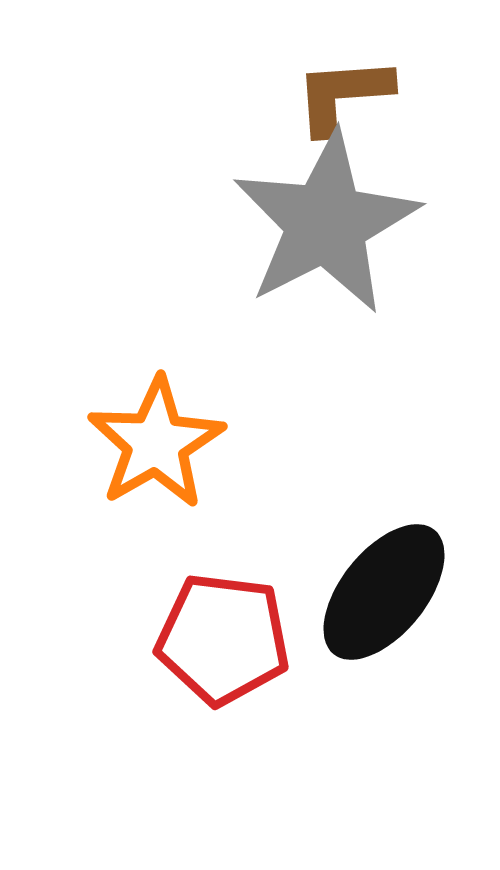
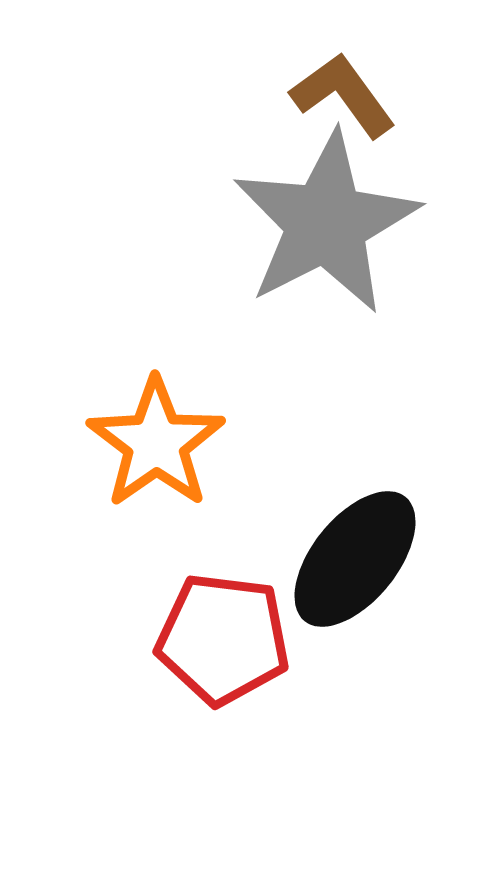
brown L-shape: rotated 58 degrees clockwise
orange star: rotated 5 degrees counterclockwise
black ellipse: moved 29 px left, 33 px up
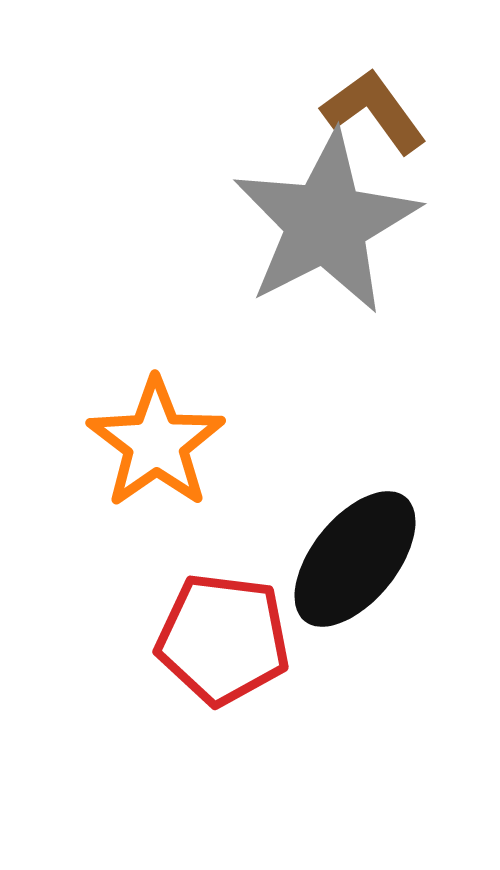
brown L-shape: moved 31 px right, 16 px down
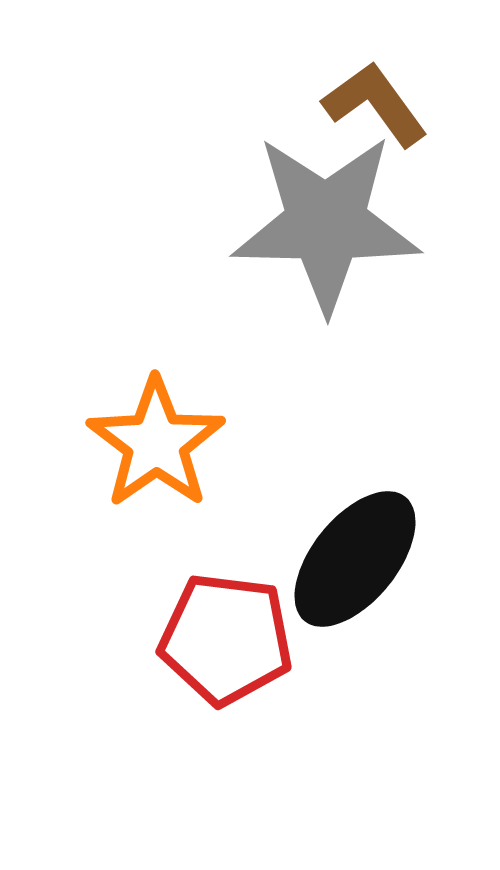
brown L-shape: moved 1 px right, 7 px up
gray star: rotated 28 degrees clockwise
red pentagon: moved 3 px right
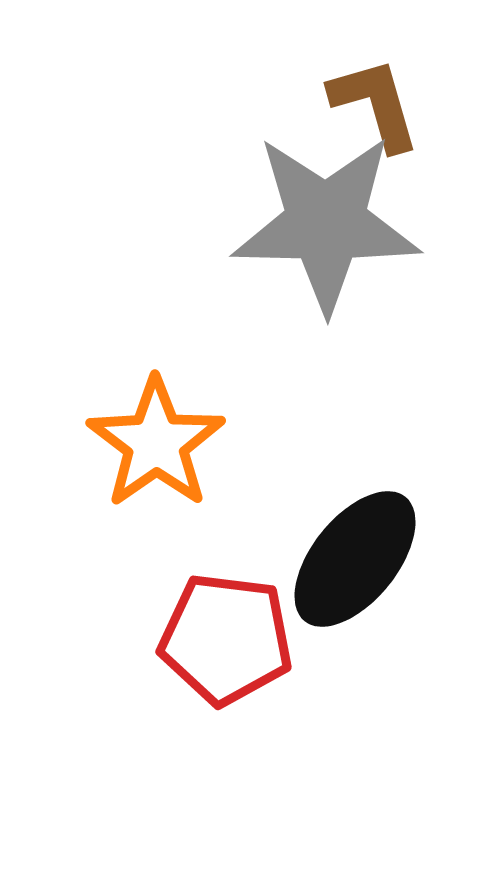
brown L-shape: rotated 20 degrees clockwise
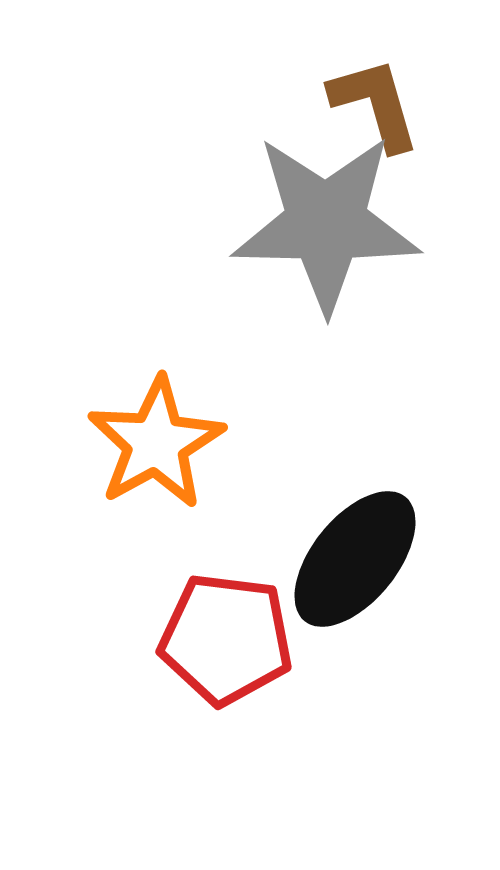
orange star: rotated 6 degrees clockwise
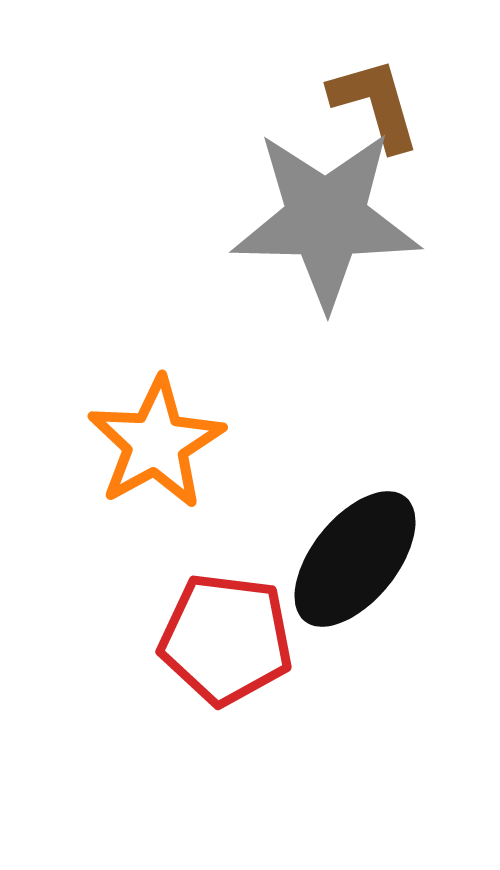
gray star: moved 4 px up
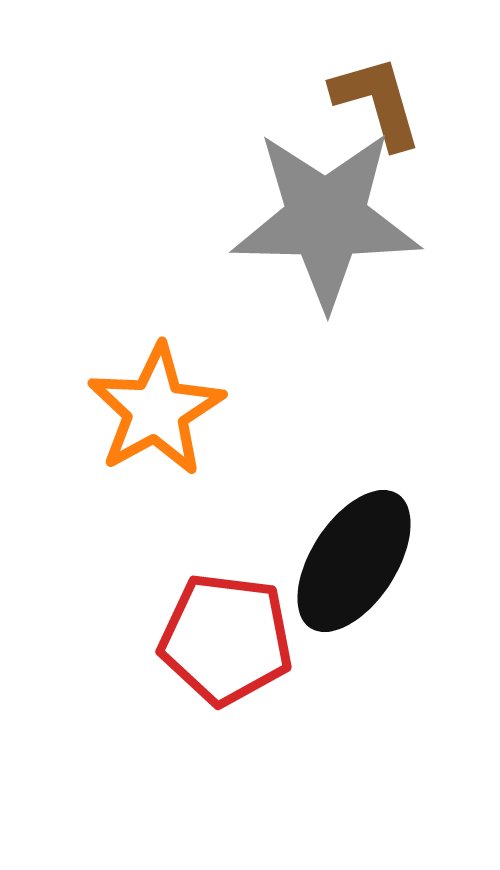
brown L-shape: moved 2 px right, 2 px up
orange star: moved 33 px up
black ellipse: moved 1 px left, 2 px down; rotated 6 degrees counterclockwise
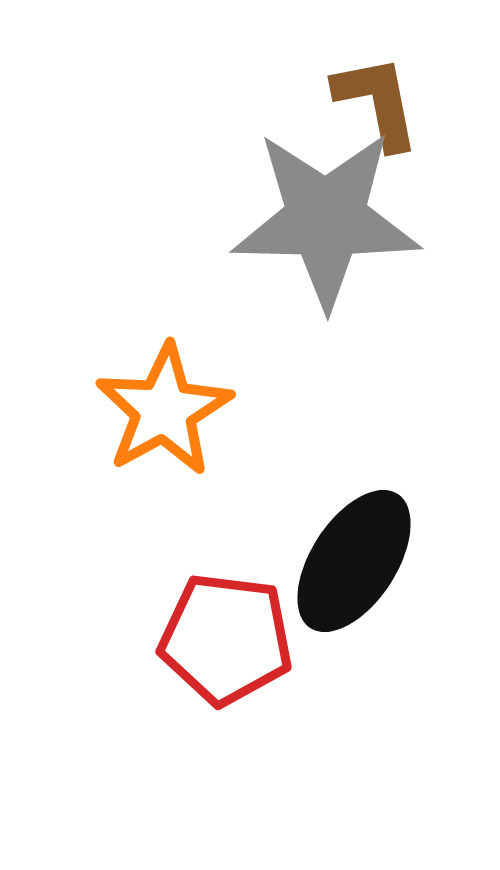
brown L-shape: rotated 5 degrees clockwise
orange star: moved 8 px right
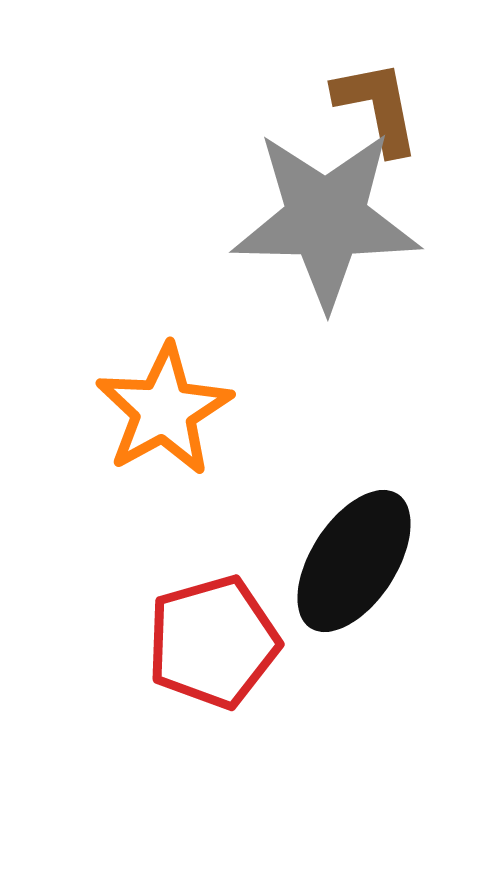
brown L-shape: moved 5 px down
red pentagon: moved 13 px left, 3 px down; rotated 23 degrees counterclockwise
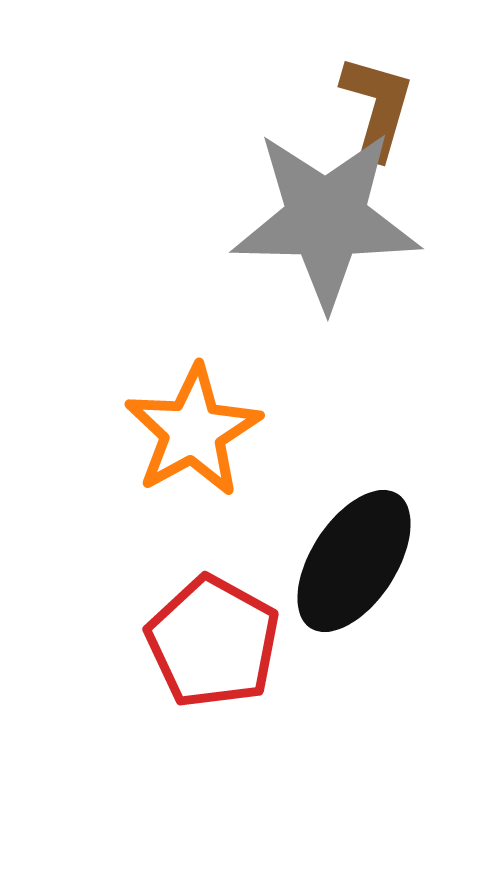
brown L-shape: rotated 27 degrees clockwise
orange star: moved 29 px right, 21 px down
red pentagon: rotated 27 degrees counterclockwise
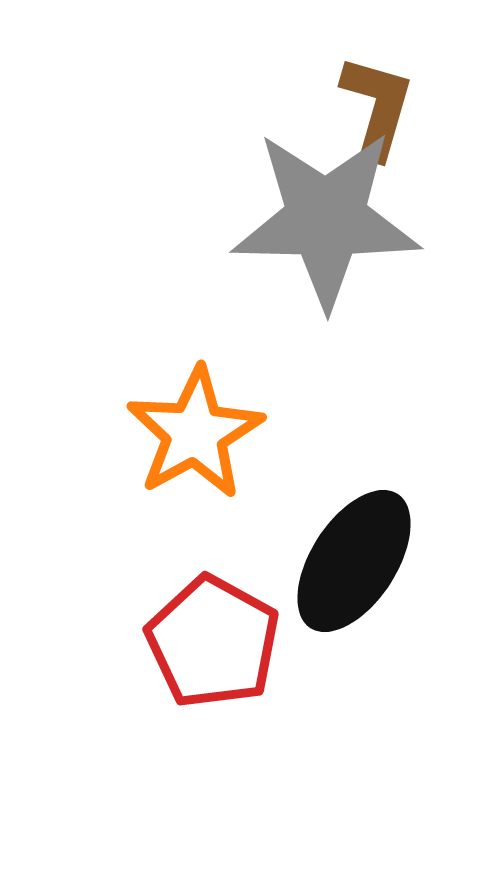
orange star: moved 2 px right, 2 px down
